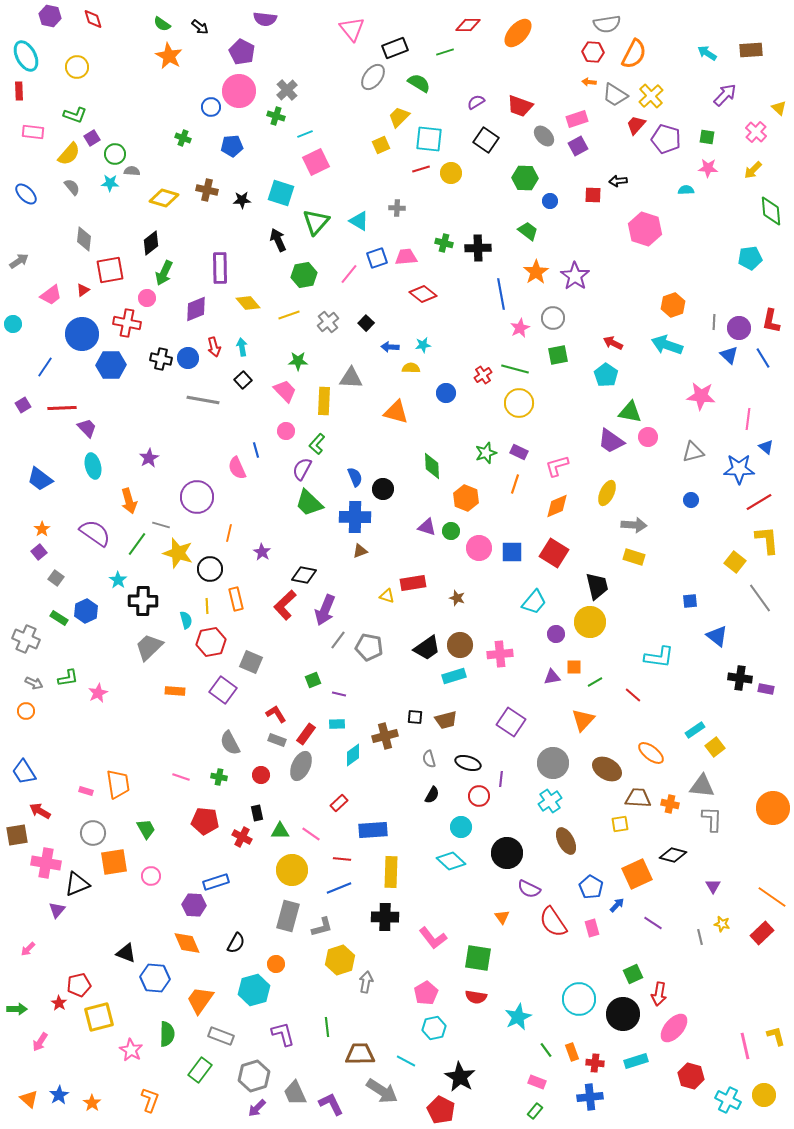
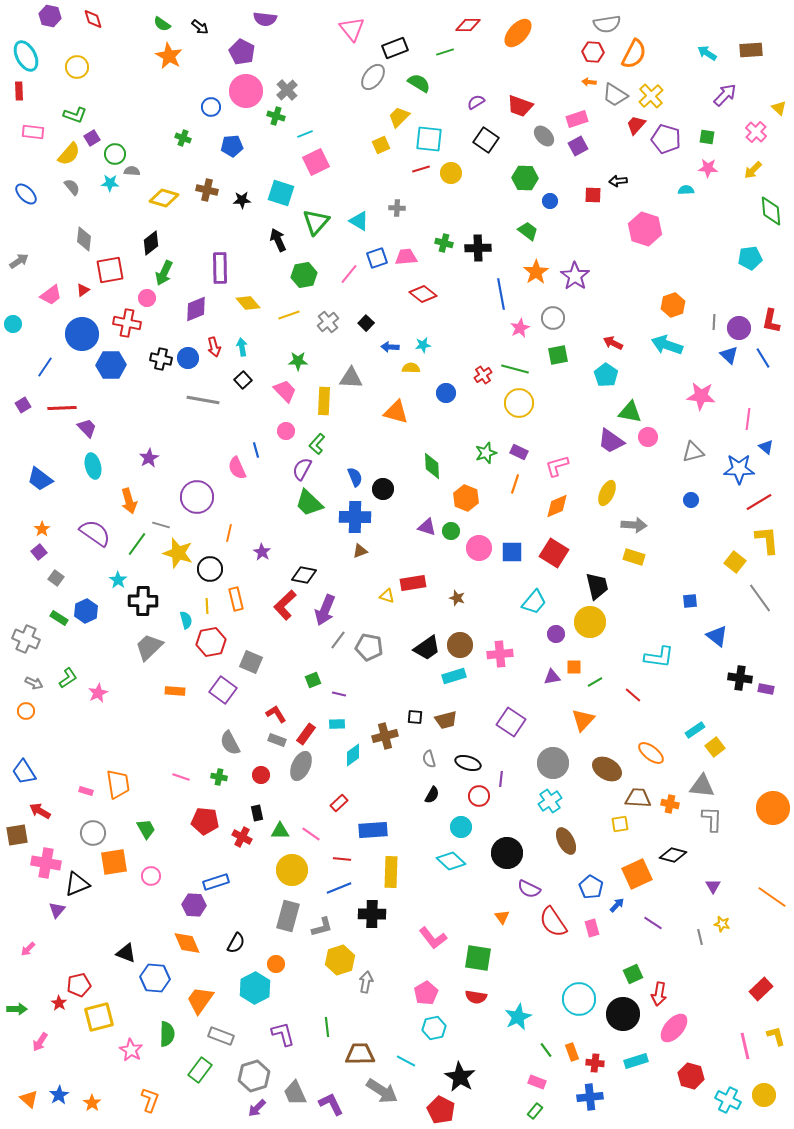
pink circle at (239, 91): moved 7 px right
green L-shape at (68, 678): rotated 25 degrees counterclockwise
black cross at (385, 917): moved 13 px left, 3 px up
red rectangle at (762, 933): moved 1 px left, 56 px down
cyan hexagon at (254, 990): moved 1 px right, 2 px up; rotated 12 degrees counterclockwise
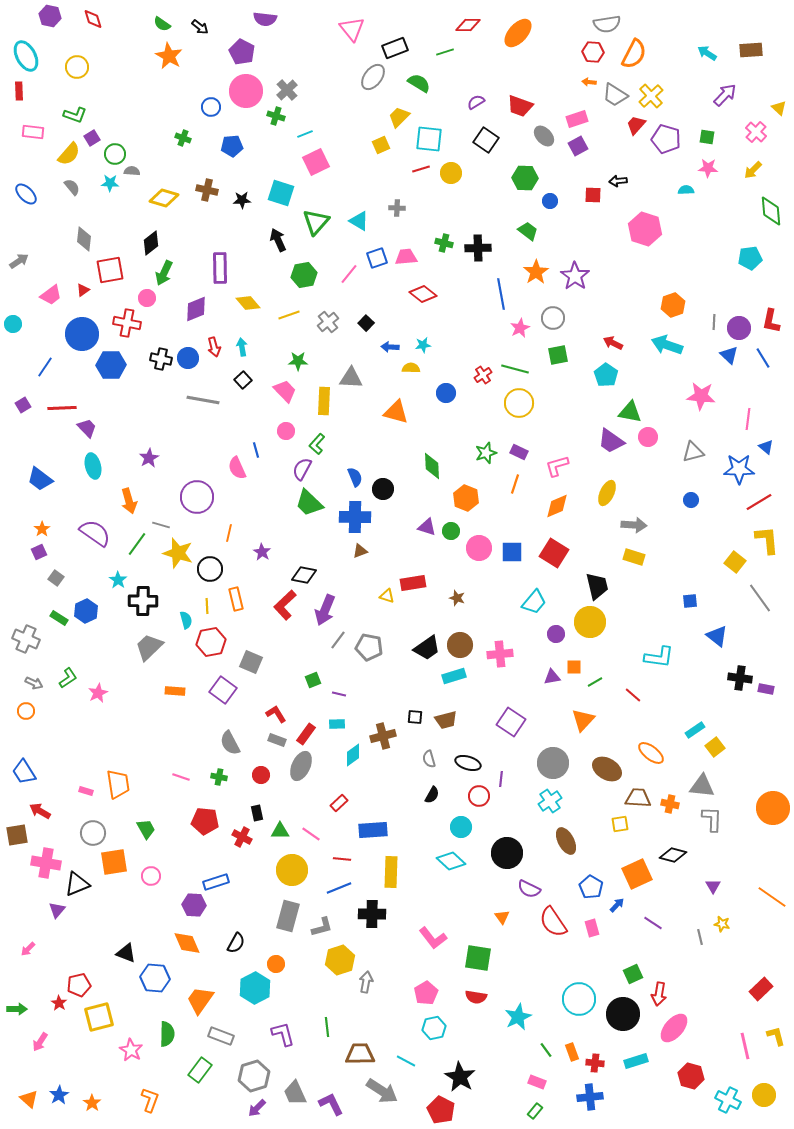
purple square at (39, 552): rotated 14 degrees clockwise
brown cross at (385, 736): moved 2 px left
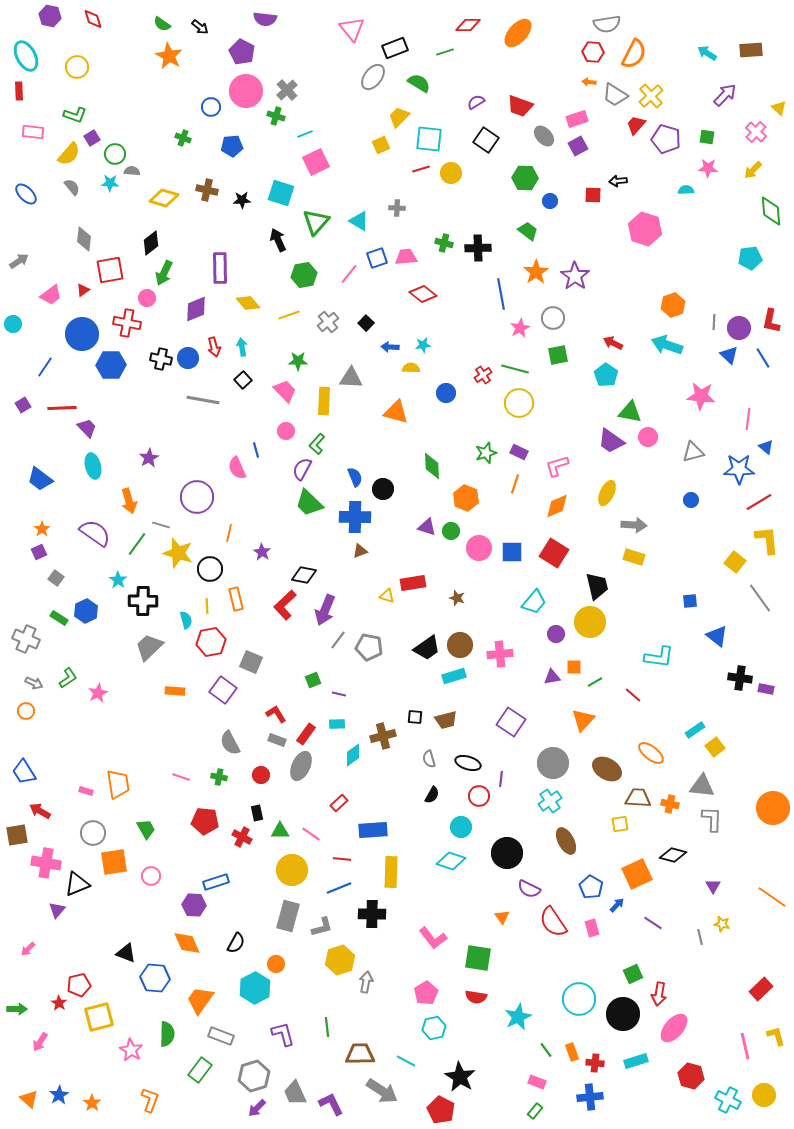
cyan diamond at (451, 861): rotated 24 degrees counterclockwise
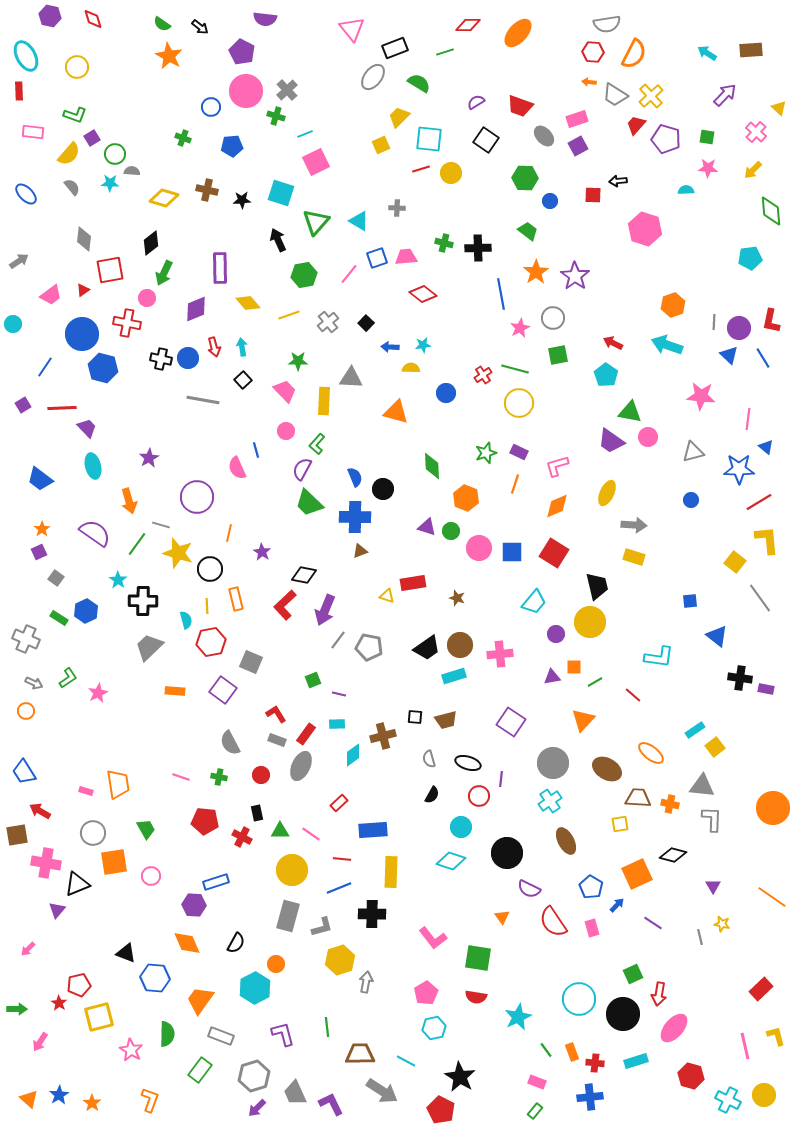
blue hexagon at (111, 365): moved 8 px left, 3 px down; rotated 16 degrees clockwise
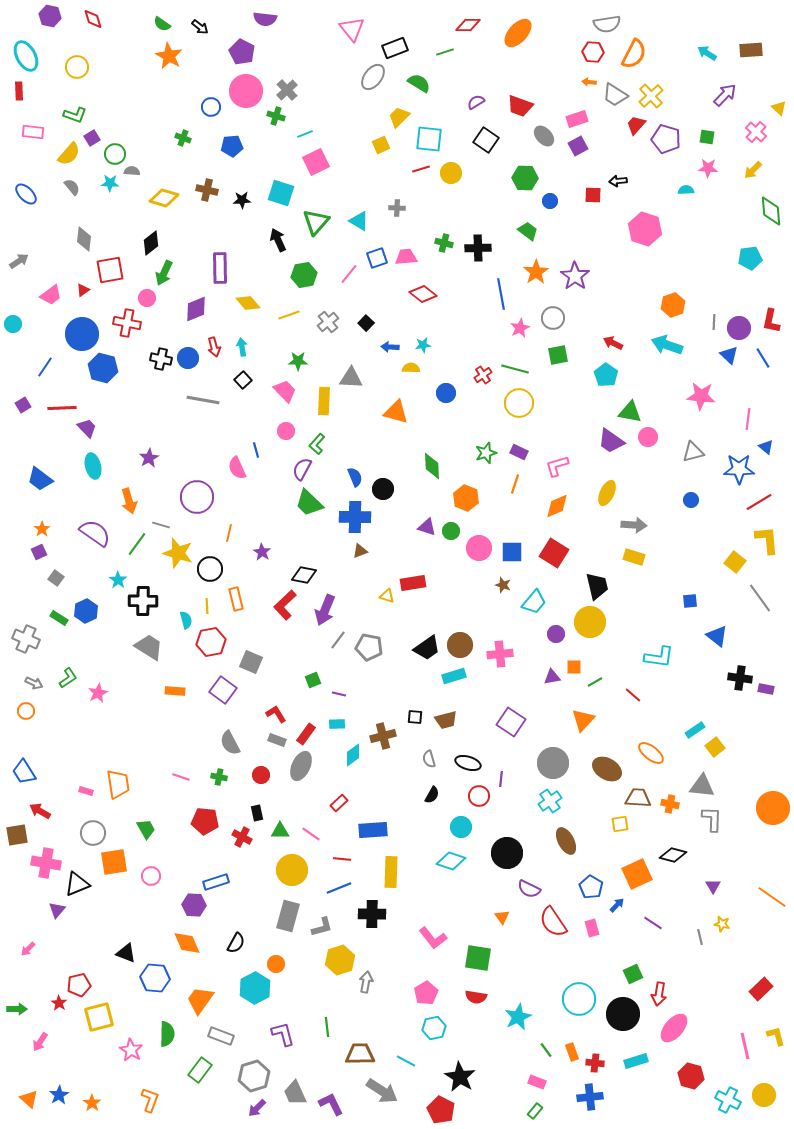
brown star at (457, 598): moved 46 px right, 13 px up
gray trapezoid at (149, 647): rotated 76 degrees clockwise
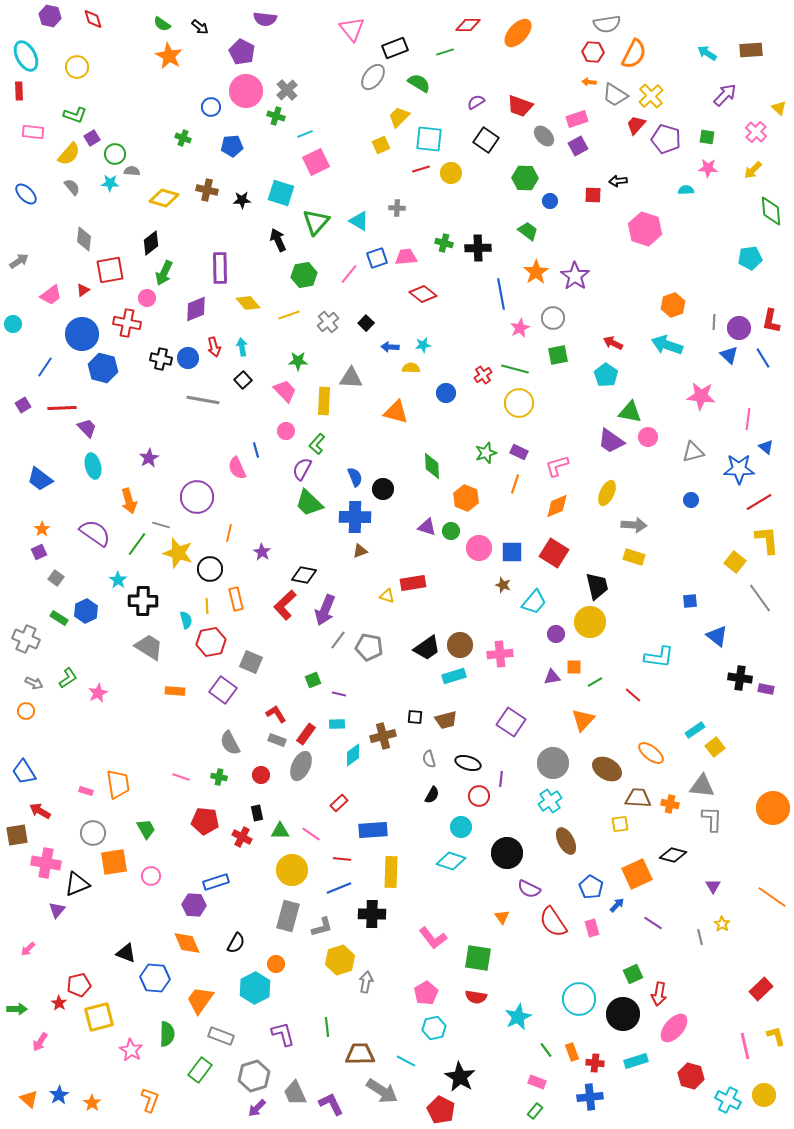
yellow star at (722, 924): rotated 21 degrees clockwise
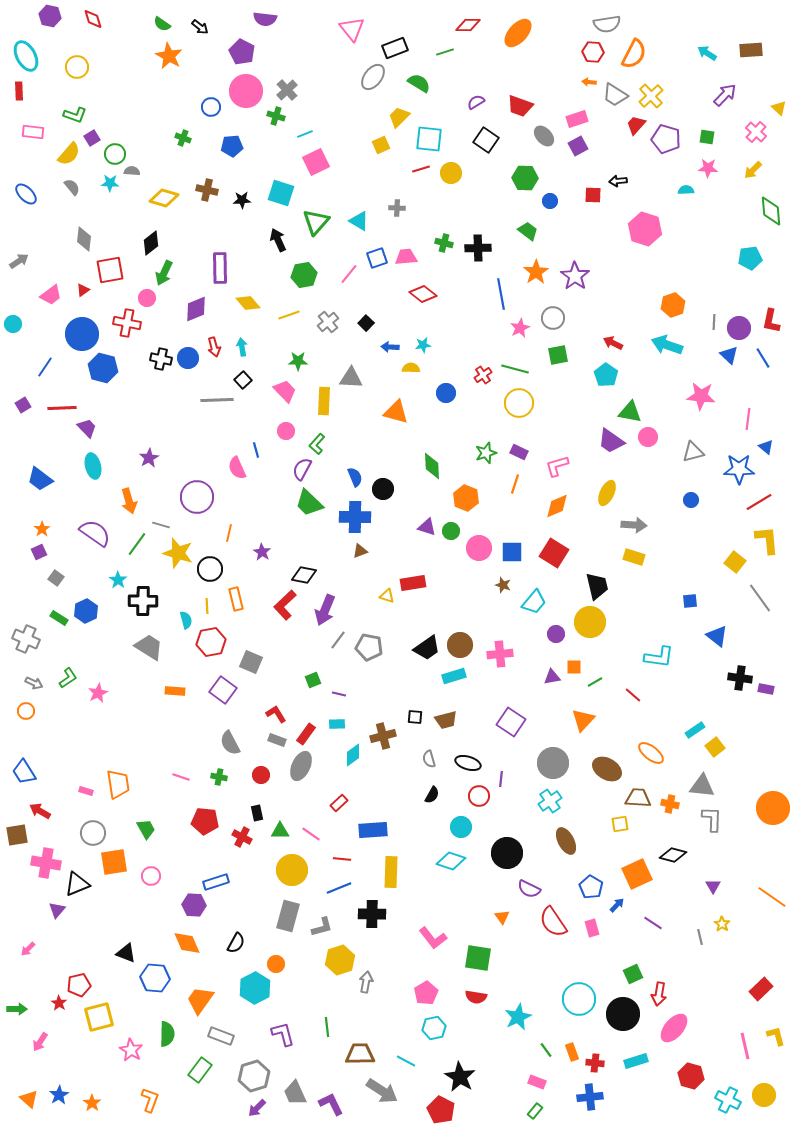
gray line at (203, 400): moved 14 px right; rotated 12 degrees counterclockwise
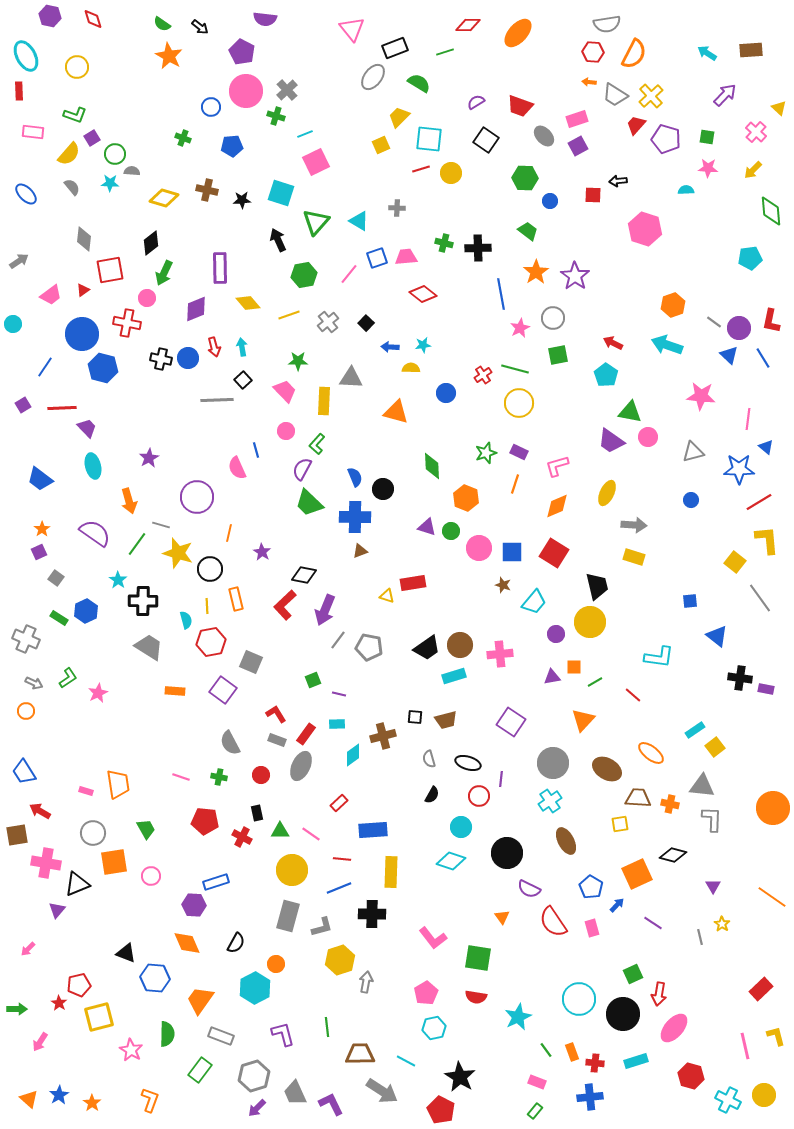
gray line at (714, 322): rotated 56 degrees counterclockwise
